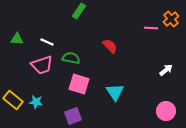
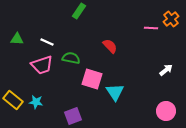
pink square: moved 13 px right, 5 px up
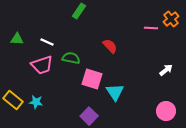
purple square: moved 16 px right; rotated 24 degrees counterclockwise
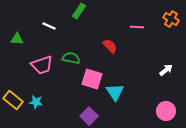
orange cross: rotated 21 degrees counterclockwise
pink line: moved 14 px left, 1 px up
white line: moved 2 px right, 16 px up
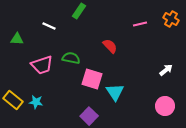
pink line: moved 3 px right, 3 px up; rotated 16 degrees counterclockwise
pink circle: moved 1 px left, 5 px up
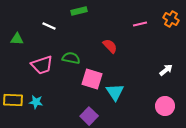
green rectangle: rotated 42 degrees clockwise
yellow rectangle: rotated 36 degrees counterclockwise
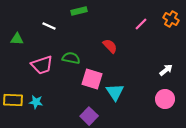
pink line: moved 1 px right; rotated 32 degrees counterclockwise
pink circle: moved 7 px up
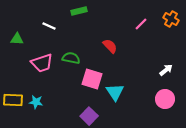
pink trapezoid: moved 2 px up
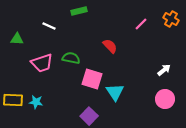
white arrow: moved 2 px left
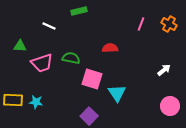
orange cross: moved 2 px left, 5 px down
pink line: rotated 24 degrees counterclockwise
green triangle: moved 3 px right, 7 px down
red semicircle: moved 2 px down; rotated 49 degrees counterclockwise
cyan triangle: moved 2 px right, 1 px down
pink circle: moved 5 px right, 7 px down
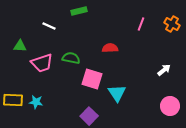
orange cross: moved 3 px right
